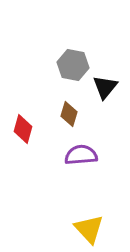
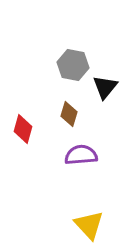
yellow triangle: moved 4 px up
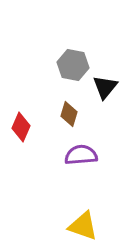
red diamond: moved 2 px left, 2 px up; rotated 8 degrees clockwise
yellow triangle: moved 6 px left, 1 px down; rotated 28 degrees counterclockwise
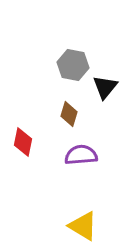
red diamond: moved 2 px right, 15 px down; rotated 12 degrees counterclockwise
yellow triangle: rotated 12 degrees clockwise
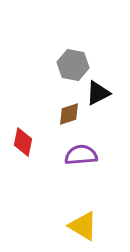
black triangle: moved 7 px left, 6 px down; rotated 24 degrees clockwise
brown diamond: rotated 55 degrees clockwise
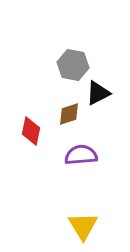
red diamond: moved 8 px right, 11 px up
yellow triangle: rotated 28 degrees clockwise
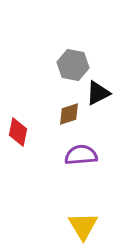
red diamond: moved 13 px left, 1 px down
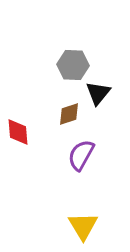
gray hexagon: rotated 8 degrees counterclockwise
black triangle: rotated 24 degrees counterclockwise
red diamond: rotated 16 degrees counterclockwise
purple semicircle: rotated 56 degrees counterclockwise
